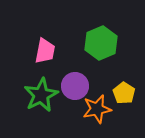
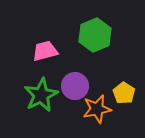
green hexagon: moved 6 px left, 8 px up
pink trapezoid: rotated 116 degrees counterclockwise
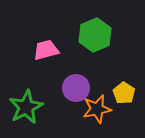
pink trapezoid: moved 1 px right, 1 px up
purple circle: moved 1 px right, 2 px down
green star: moved 15 px left, 12 px down
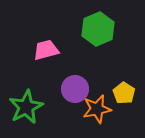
green hexagon: moved 3 px right, 6 px up
purple circle: moved 1 px left, 1 px down
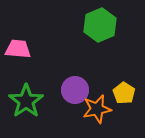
green hexagon: moved 2 px right, 4 px up
pink trapezoid: moved 28 px left, 1 px up; rotated 20 degrees clockwise
purple circle: moved 1 px down
green star: moved 6 px up; rotated 8 degrees counterclockwise
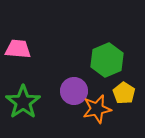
green hexagon: moved 7 px right, 35 px down
purple circle: moved 1 px left, 1 px down
green star: moved 3 px left, 1 px down
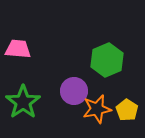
yellow pentagon: moved 3 px right, 17 px down
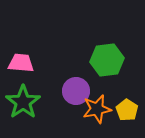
pink trapezoid: moved 3 px right, 14 px down
green hexagon: rotated 16 degrees clockwise
purple circle: moved 2 px right
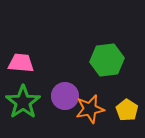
purple circle: moved 11 px left, 5 px down
orange star: moved 7 px left
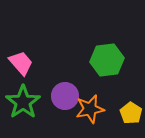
pink trapezoid: rotated 44 degrees clockwise
yellow pentagon: moved 4 px right, 3 px down
